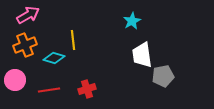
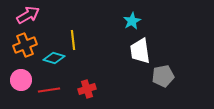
white trapezoid: moved 2 px left, 4 px up
pink circle: moved 6 px right
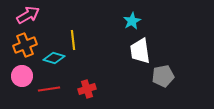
pink circle: moved 1 px right, 4 px up
red line: moved 1 px up
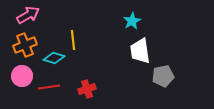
red line: moved 2 px up
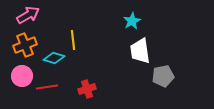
red line: moved 2 px left
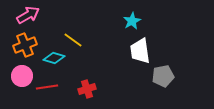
yellow line: rotated 48 degrees counterclockwise
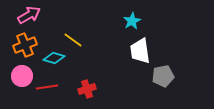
pink arrow: moved 1 px right
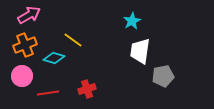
white trapezoid: rotated 16 degrees clockwise
red line: moved 1 px right, 6 px down
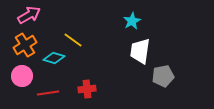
orange cross: rotated 10 degrees counterclockwise
red cross: rotated 12 degrees clockwise
